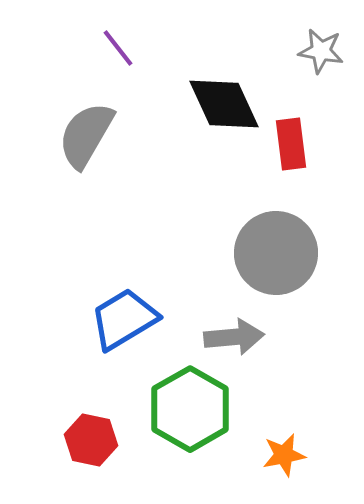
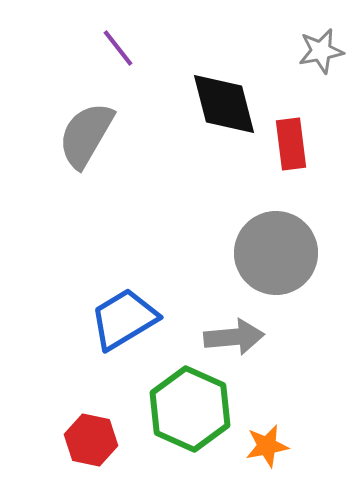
gray star: rotated 21 degrees counterclockwise
black diamond: rotated 10 degrees clockwise
green hexagon: rotated 6 degrees counterclockwise
orange star: moved 17 px left, 9 px up
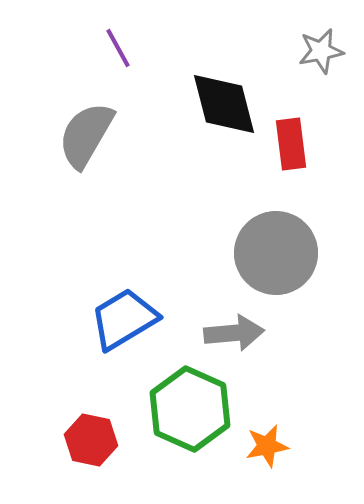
purple line: rotated 9 degrees clockwise
gray arrow: moved 4 px up
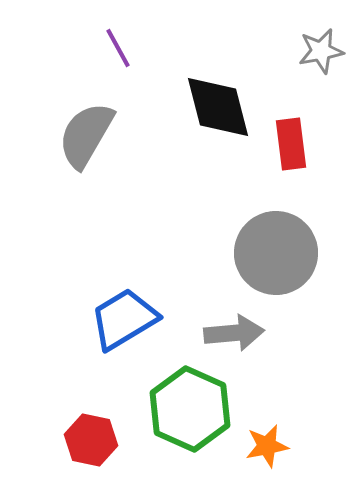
black diamond: moved 6 px left, 3 px down
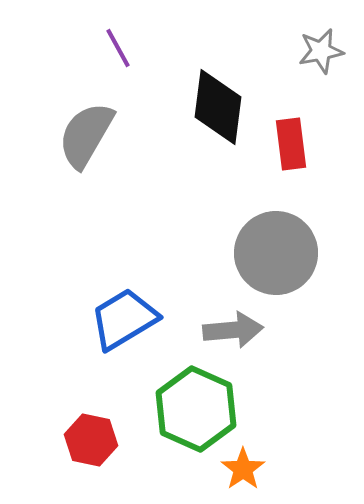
black diamond: rotated 22 degrees clockwise
gray arrow: moved 1 px left, 3 px up
green hexagon: moved 6 px right
orange star: moved 24 px left, 23 px down; rotated 24 degrees counterclockwise
